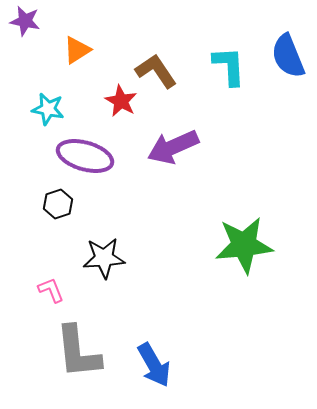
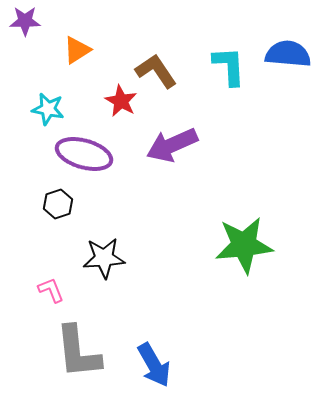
purple star: rotated 12 degrees counterclockwise
blue semicircle: moved 2 px up; rotated 117 degrees clockwise
purple arrow: moved 1 px left, 2 px up
purple ellipse: moved 1 px left, 2 px up
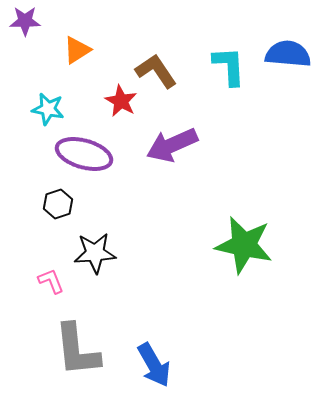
green star: rotated 18 degrees clockwise
black star: moved 9 px left, 5 px up
pink L-shape: moved 9 px up
gray L-shape: moved 1 px left, 2 px up
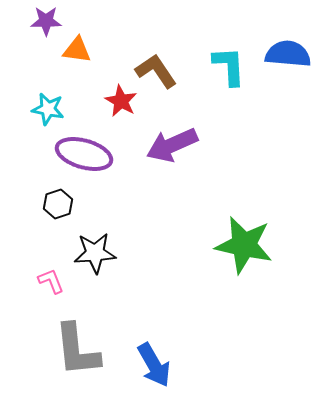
purple star: moved 21 px right
orange triangle: rotated 40 degrees clockwise
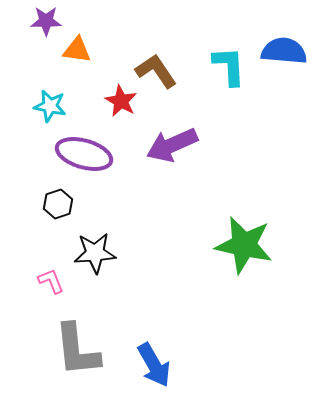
blue semicircle: moved 4 px left, 3 px up
cyan star: moved 2 px right, 3 px up
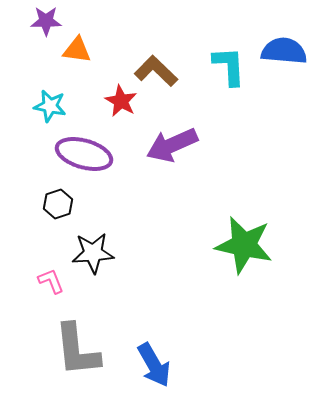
brown L-shape: rotated 12 degrees counterclockwise
black star: moved 2 px left
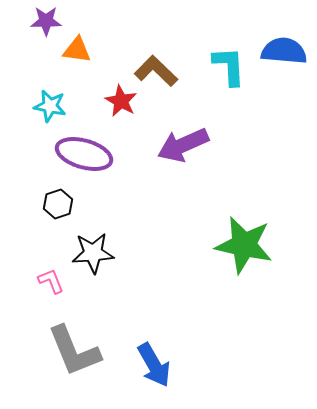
purple arrow: moved 11 px right
gray L-shape: moved 3 px left, 1 px down; rotated 16 degrees counterclockwise
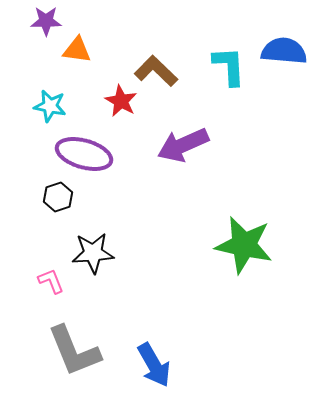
black hexagon: moved 7 px up
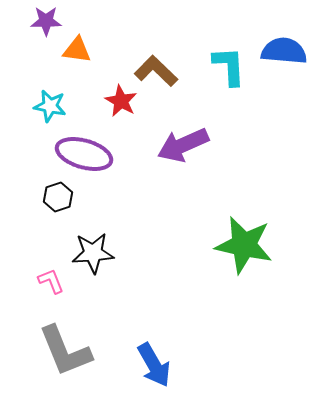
gray L-shape: moved 9 px left
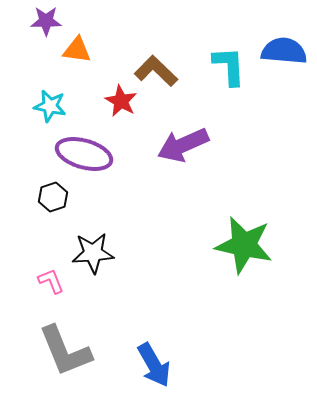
black hexagon: moved 5 px left
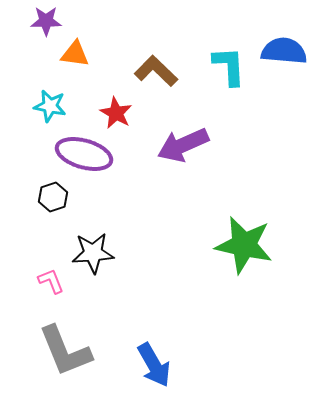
orange triangle: moved 2 px left, 4 px down
red star: moved 5 px left, 12 px down
